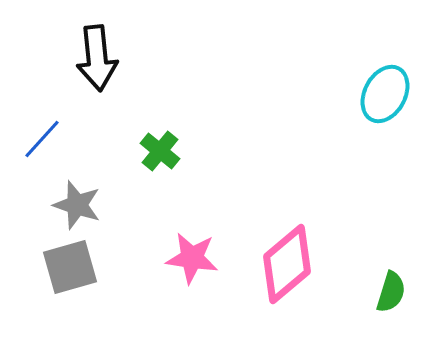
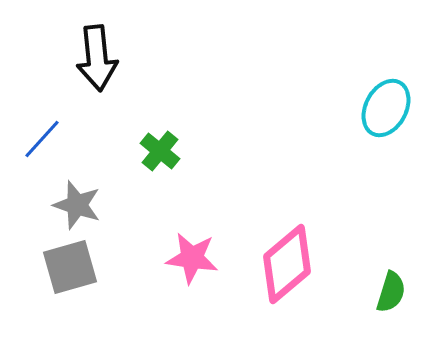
cyan ellipse: moved 1 px right, 14 px down
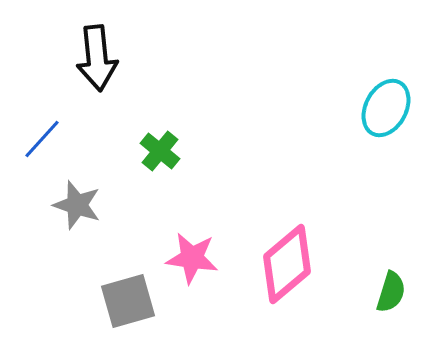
gray square: moved 58 px right, 34 px down
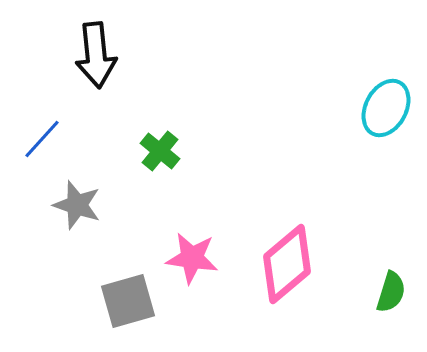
black arrow: moved 1 px left, 3 px up
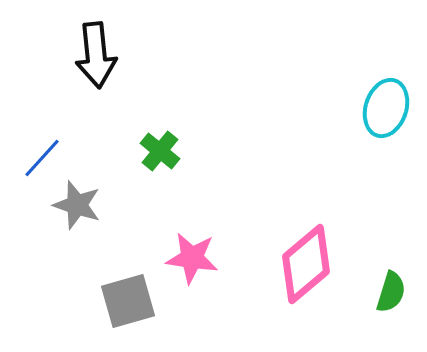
cyan ellipse: rotated 10 degrees counterclockwise
blue line: moved 19 px down
pink diamond: moved 19 px right
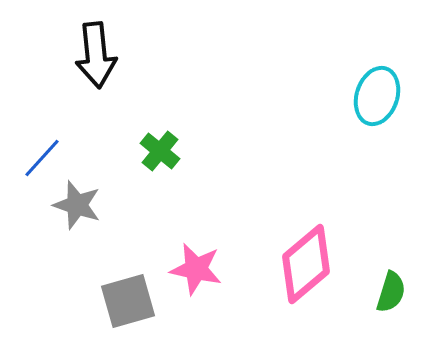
cyan ellipse: moved 9 px left, 12 px up
pink star: moved 4 px right, 11 px down; rotated 4 degrees clockwise
